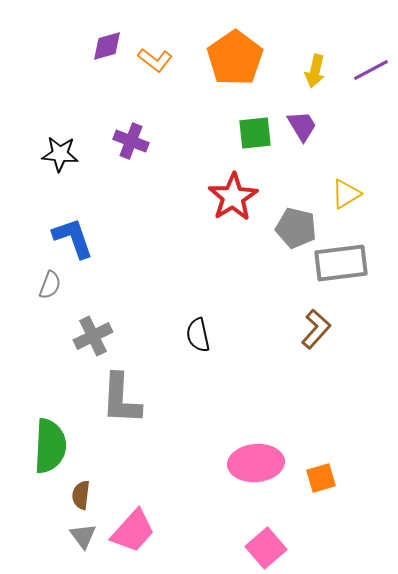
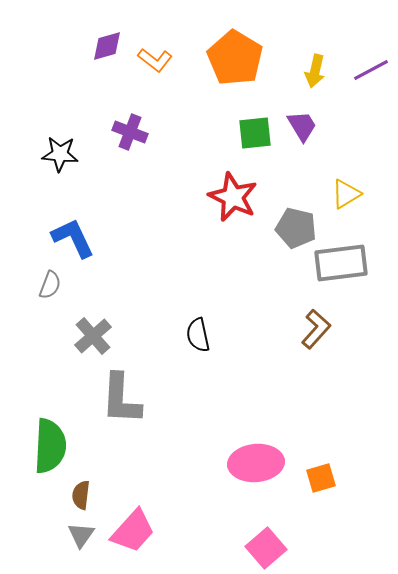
orange pentagon: rotated 6 degrees counterclockwise
purple cross: moved 1 px left, 9 px up
red star: rotated 15 degrees counterclockwise
blue L-shape: rotated 6 degrees counterclockwise
gray cross: rotated 15 degrees counterclockwise
gray triangle: moved 2 px left, 1 px up; rotated 12 degrees clockwise
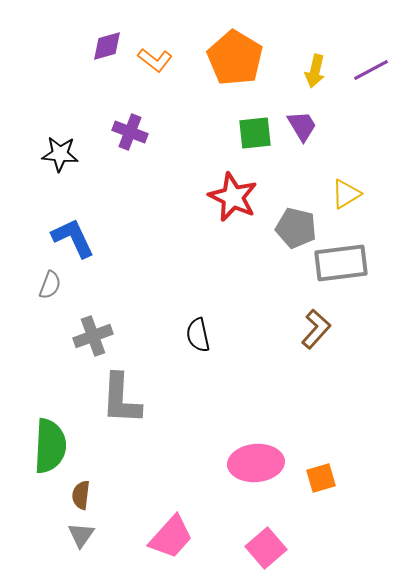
gray cross: rotated 21 degrees clockwise
pink trapezoid: moved 38 px right, 6 px down
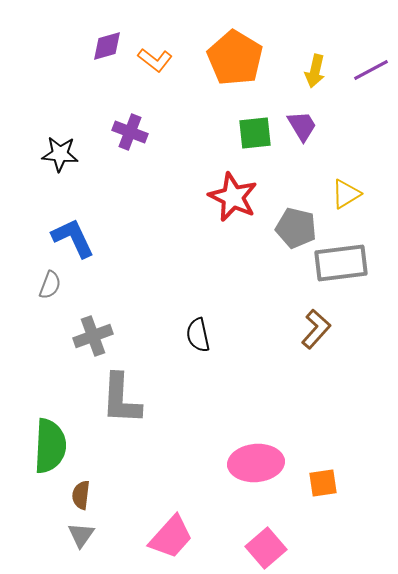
orange square: moved 2 px right, 5 px down; rotated 8 degrees clockwise
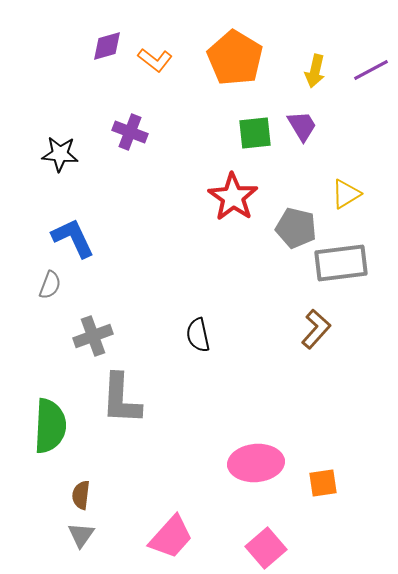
red star: rotated 9 degrees clockwise
green semicircle: moved 20 px up
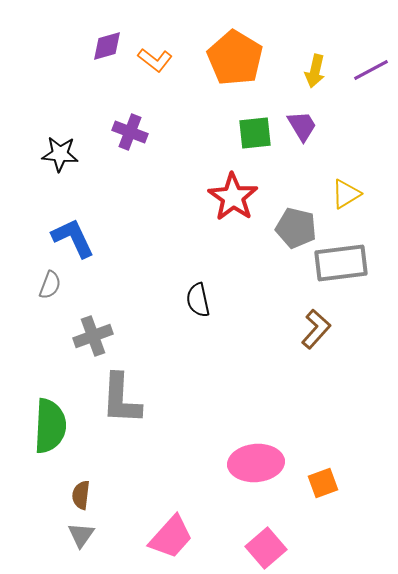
black semicircle: moved 35 px up
orange square: rotated 12 degrees counterclockwise
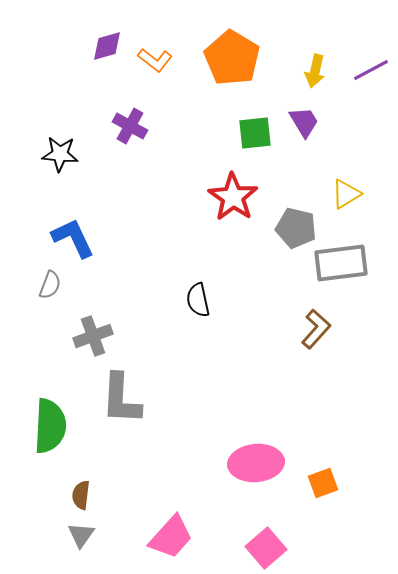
orange pentagon: moved 3 px left
purple trapezoid: moved 2 px right, 4 px up
purple cross: moved 6 px up; rotated 8 degrees clockwise
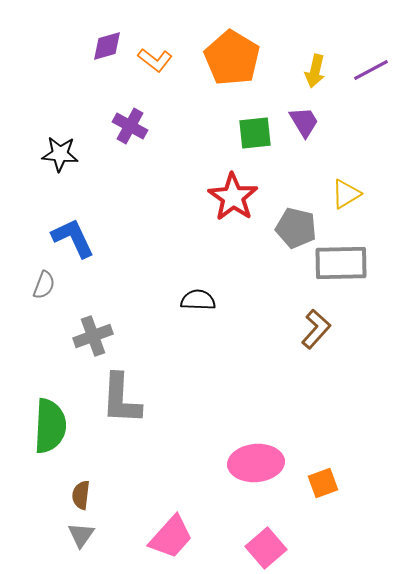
gray rectangle: rotated 6 degrees clockwise
gray semicircle: moved 6 px left
black semicircle: rotated 104 degrees clockwise
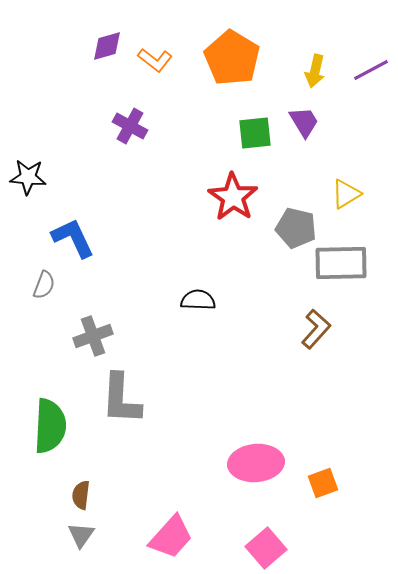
black star: moved 32 px left, 23 px down
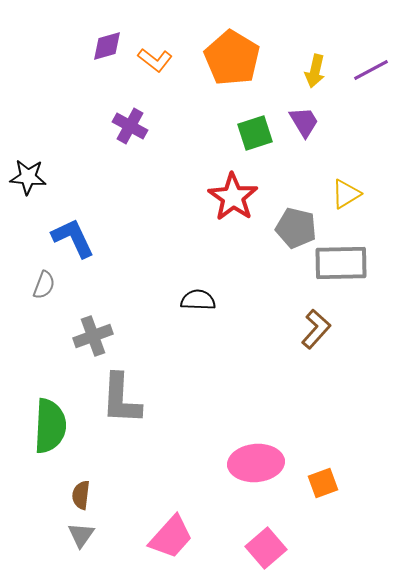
green square: rotated 12 degrees counterclockwise
